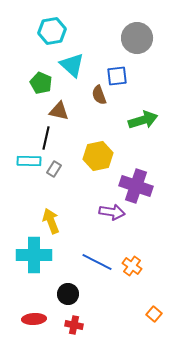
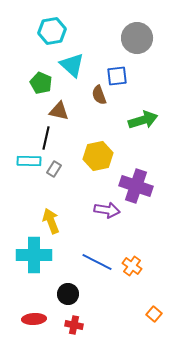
purple arrow: moved 5 px left, 2 px up
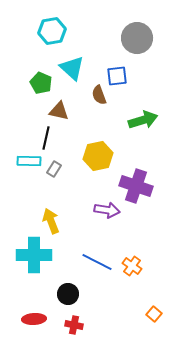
cyan triangle: moved 3 px down
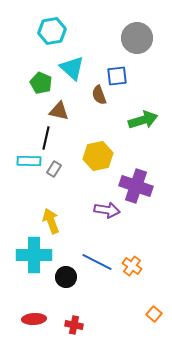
black circle: moved 2 px left, 17 px up
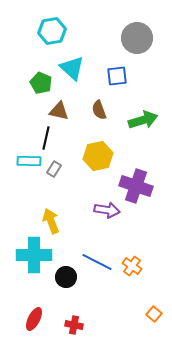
brown semicircle: moved 15 px down
red ellipse: rotated 60 degrees counterclockwise
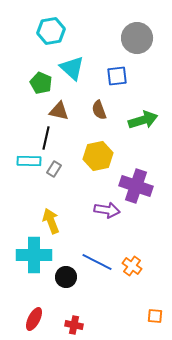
cyan hexagon: moved 1 px left
orange square: moved 1 px right, 2 px down; rotated 35 degrees counterclockwise
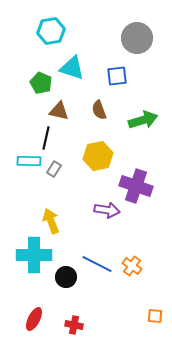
cyan triangle: rotated 24 degrees counterclockwise
blue line: moved 2 px down
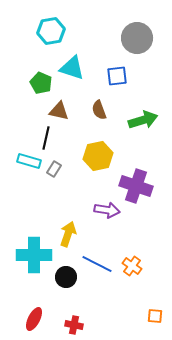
cyan rectangle: rotated 15 degrees clockwise
yellow arrow: moved 17 px right, 13 px down; rotated 40 degrees clockwise
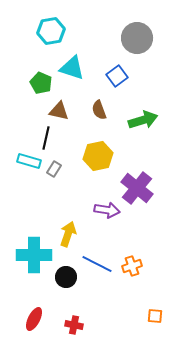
blue square: rotated 30 degrees counterclockwise
purple cross: moved 1 px right, 2 px down; rotated 20 degrees clockwise
orange cross: rotated 36 degrees clockwise
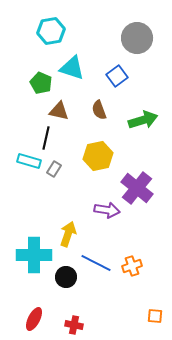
blue line: moved 1 px left, 1 px up
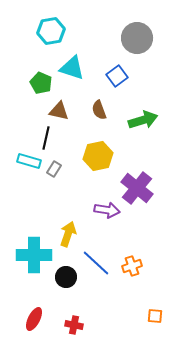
blue line: rotated 16 degrees clockwise
